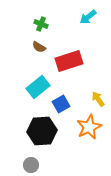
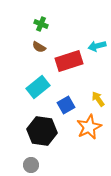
cyan arrow: moved 9 px right, 29 px down; rotated 24 degrees clockwise
blue square: moved 5 px right, 1 px down
black hexagon: rotated 12 degrees clockwise
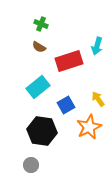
cyan arrow: rotated 60 degrees counterclockwise
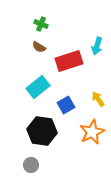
orange star: moved 3 px right, 5 px down
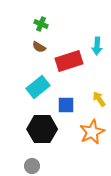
cyan arrow: rotated 12 degrees counterclockwise
yellow arrow: moved 1 px right
blue square: rotated 30 degrees clockwise
black hexagon: moved 2 px up; rotated 8 degrees counterclockwise
gray circle: moved 1 px right, 1 px down
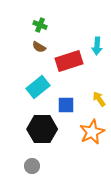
green cross: moved 1 px left, 1 px down
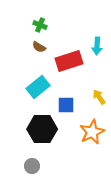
yellow arrow: moved 2 px up
